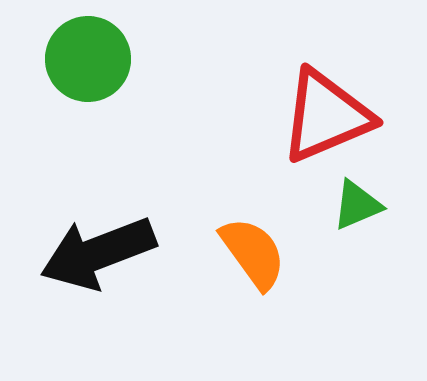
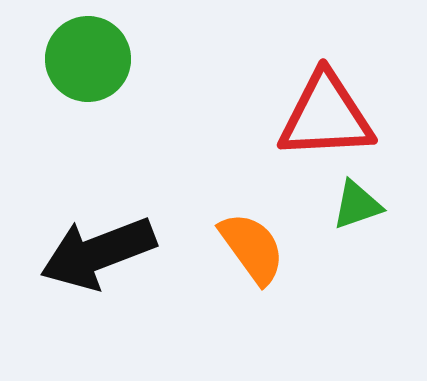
red triangle: rotated 20 degrees clockwise
green triangle: rotated 4 degrees clockwise
orange semicircle: moved 1 px left, 5 px up
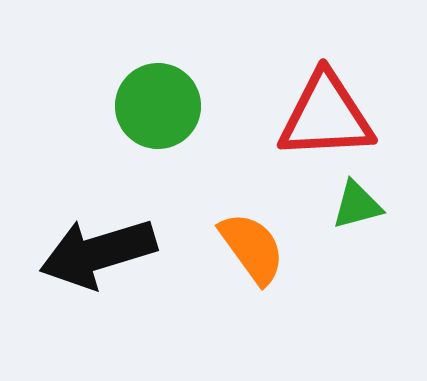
green circle: moved 70 px right, 47 px down
green triangle: rotated 4 degrees clockwise
black arrow: rotated 4 degrees clockwise
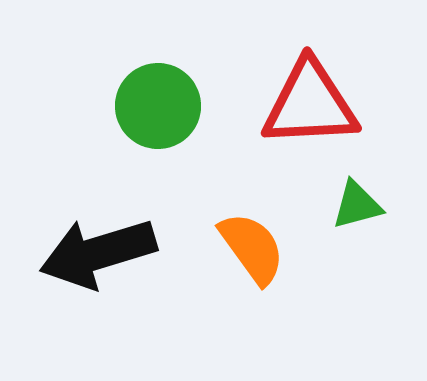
red triangle: moved 16 px left, 12 px up
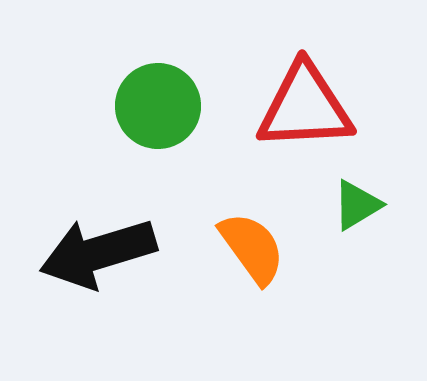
red triangle: moved 5 px left, 3 px down
green triangle: rotated 16 degrees counterclockwise
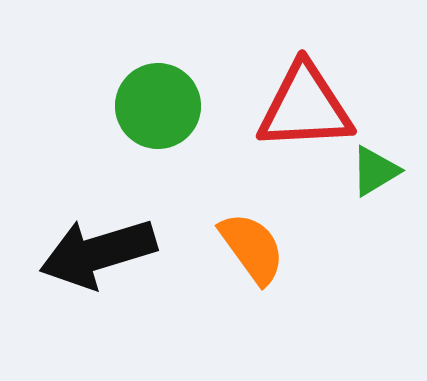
green triangle: moved 18 px right, 34 px up
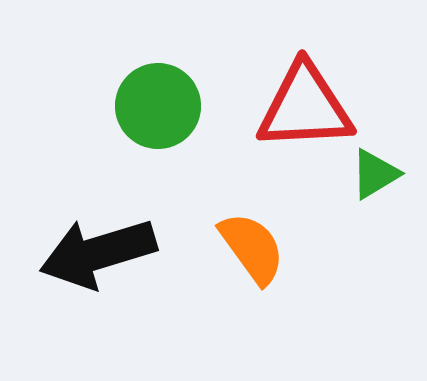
green triangle: moved 3 px down
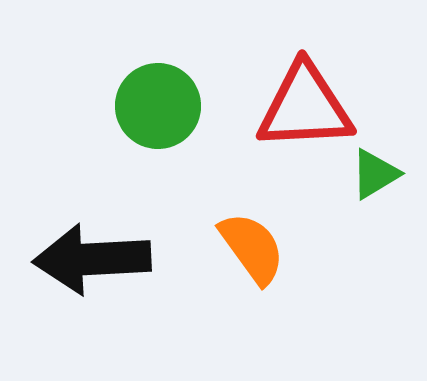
black arrow: moved 6 px left, 6 px down; rotated 14 degrees clockwise
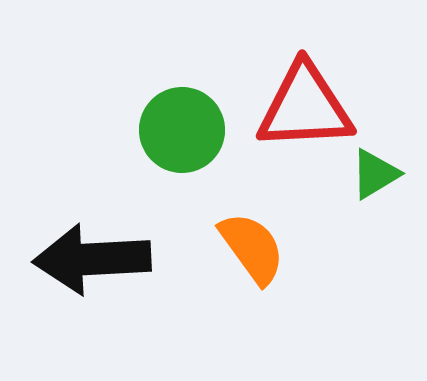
green circle: moved 24 px right, 24 px down
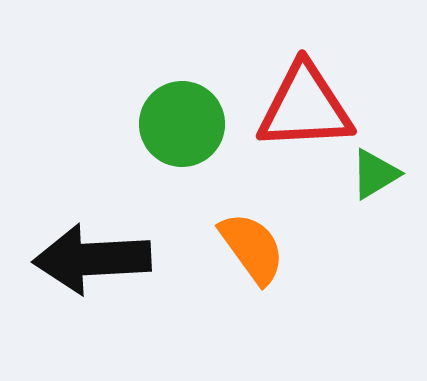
green circle: moved 6 px up
